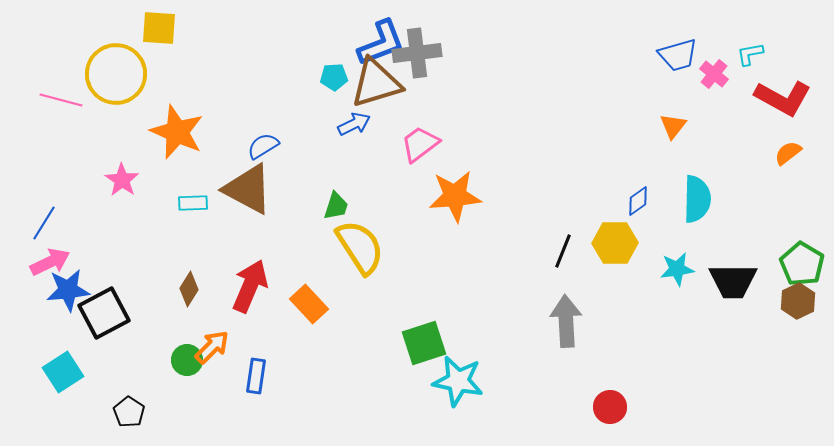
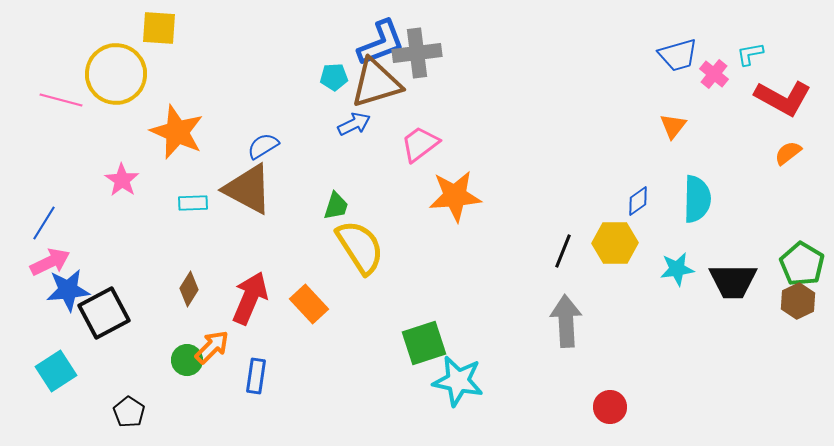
red arrow at (250, 286): moved 12 px down
cyan square at (63, 372): moved 7 px left, 1 px up
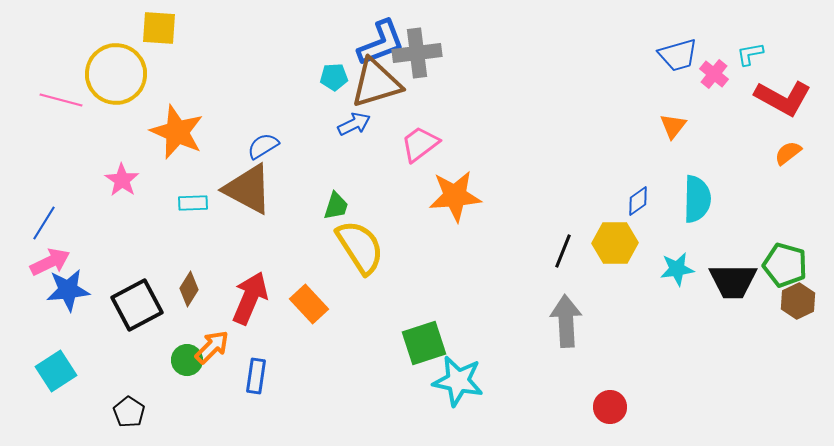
green pentagon at (802, 264): moved 17 px left, 1 px down; rotated 15 degrees counterclockwise
black square at (104, 313): moved 33 px right, 8 px up
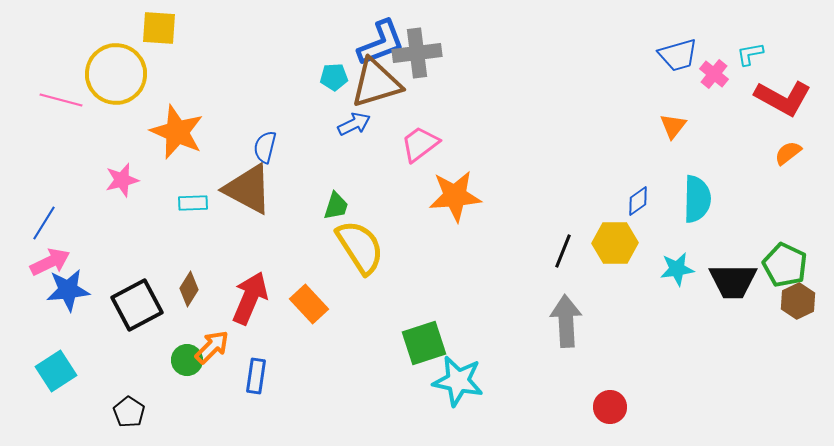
blue semicircle at (263, 146): moved 2 px right, 1 px down; rotated 44 degrees counterclockwise
pink star at (122, 180): rotated 24 degrees clockwise
green pentagon at (785, 265): rotated 9 degrees clockwise
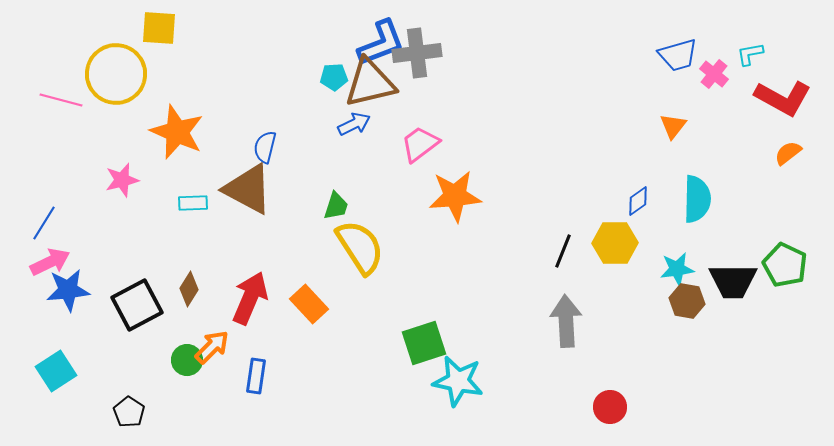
brown triangle at (376, 83): moved 6 px left; rotated 4 degrees clockwise
brown hexagon at (798, 301): moved 111 px left; rotated 24 degrees counterclockwise
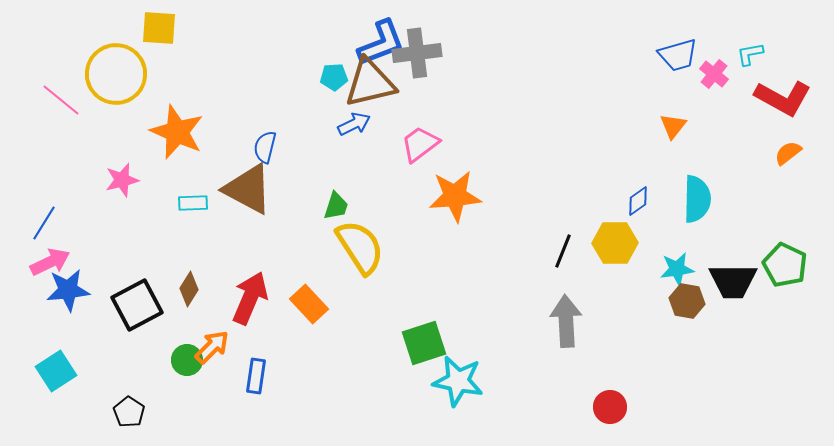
pink line at (61, 100): rotated 24 degrees clockwise
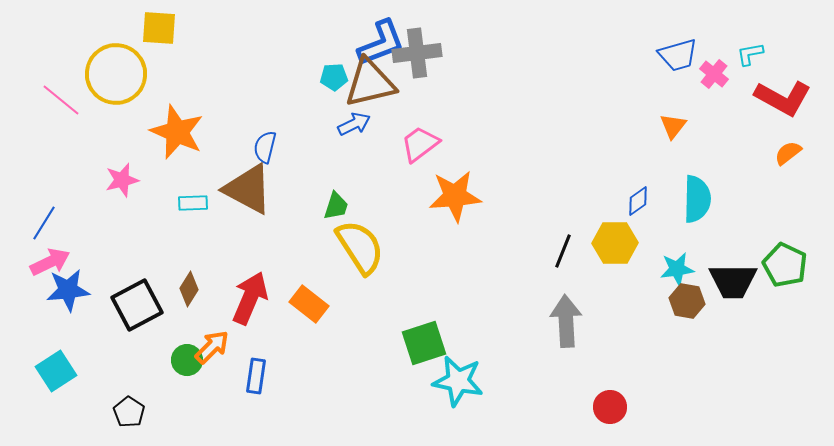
orange rectangle at (309, 304): rotated 9 degrees counterclockwise
